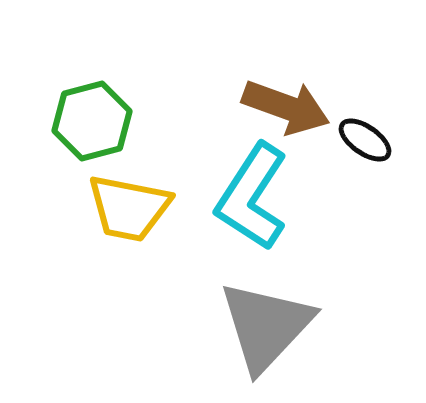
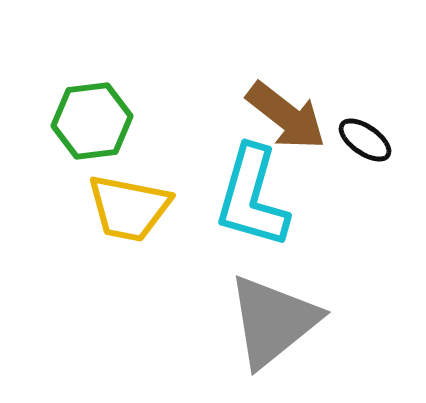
brown arrow: moved 9 px down; rotated 18 degrees clockwise
green hexagon: rotated 8 degrees clockwise
cyan L-shape: rotated 17 degrees counterclockwise
gray triangle: moved 7 px right, 5 px up; rotated 8 degrees clockwise
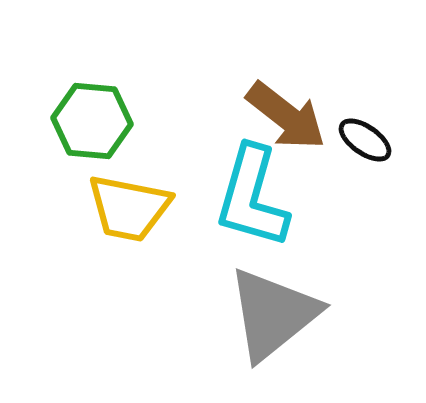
green hexagon: rotated 12 degrees clockwise
gray triangle: moved 7 px up
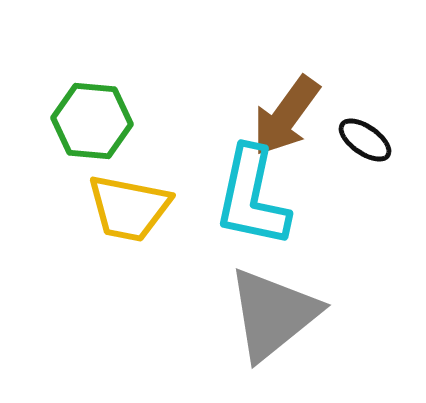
brown arrow: rotated 88 degrees clockwise
cyan L-shape: rotated 4 degrees counterclockwise
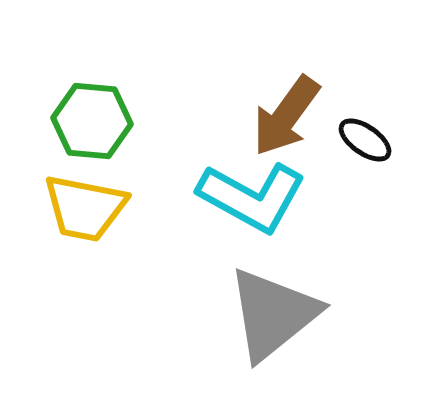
cyan L-shape: rotated 73 degrees counterclockwise
yellow trapezoid: moved 44 px left
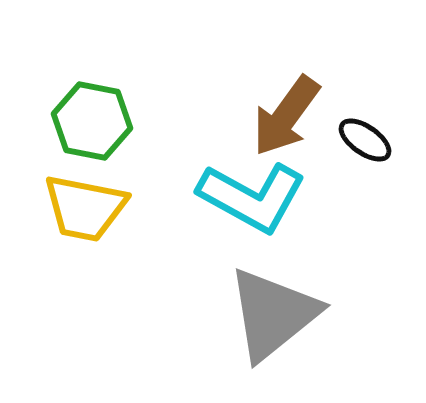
green hexagon: rotated 6 degrees clockwise
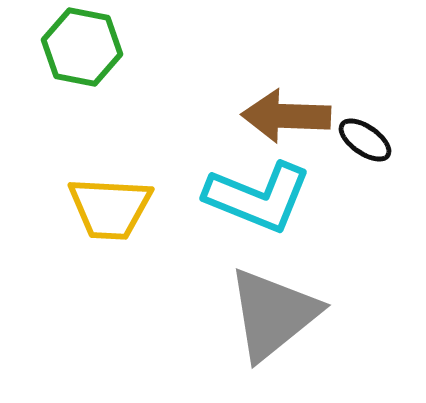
brown arrow: rotated 56 degrees clockwise
green hexagon: moved 10 px left, 74 px up
cyan L-shape: moved 6 px right; rotated 7 degrees counterclockwise
yellow trapezoid: moved 25 px right; rotated 8 degrees counterclockwise
